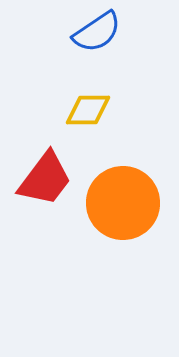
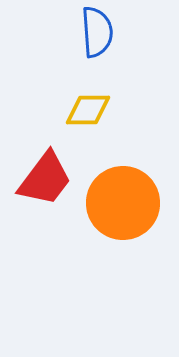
blue semicircle: rotated 60 degrees counterclockwise
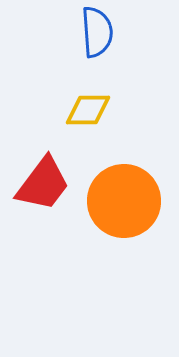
red trapezoid: moved 2 px left, 5 px down
orange circle: moved 1 px right, 2 px up
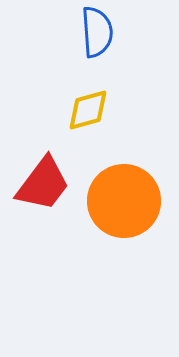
yellow diamond: rotated 15 degrees counterclockwise
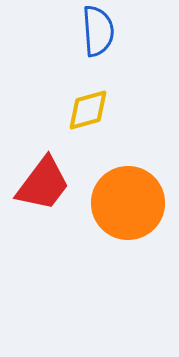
blue semicircle: moved 1 px right, 1 px up
orange circle: moved 4 px right, 2 px down
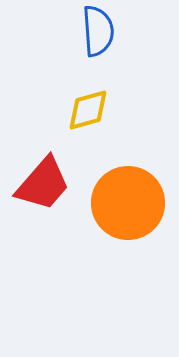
red trapezoid: rotated 4 degrees clockwise
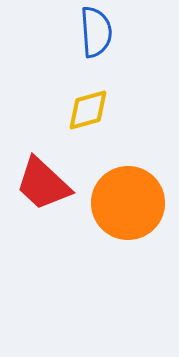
blue semicircle: moved 2 px left, 1 px down
red trapezoid: rotated 92 degrees clockwise
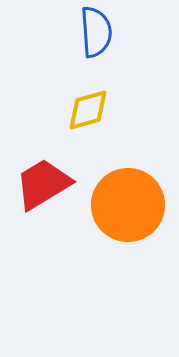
red trapezoid: rotated 106 degrees clockwise
orange circle: moved 2 px down
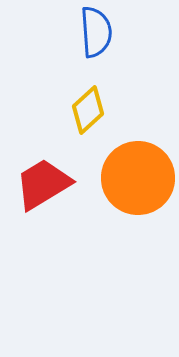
yellow diamond: rotated 27 degrees counterclockwise
orange circle: moved 10 px right, 27 px up
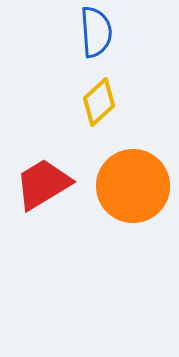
yellow diamond: moved 11 px right, 8 px up
orange circle: moved 5 px left, 8 px down
